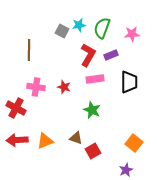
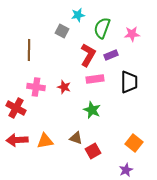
cyan star: moved 1 px left, 10 px up
orange triangle: rotated 12 degrees clockwise
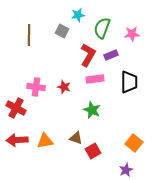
brown line: moved 15 px up
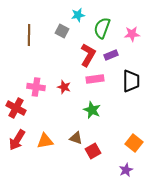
black trapezoid: moved 2 px right, 1 px up
red arrow: rotated 55 degrees counterclockwise
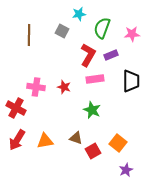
cyan star: moved 1 px right, 1 px up
orange square: moved 16 px left
